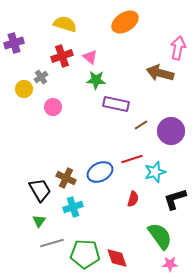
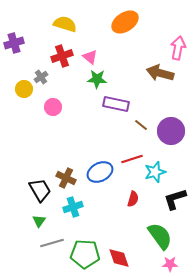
green star: moved 1 px right, 1 px up
brown line: rotated 72 degrees clockwise
red diamond: moved 2 px right
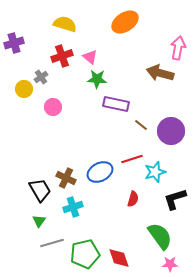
green pentagon: rotated 16 degrees counterclockwise
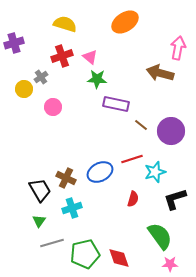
cyan cross: moved 1 px left, 1 px down
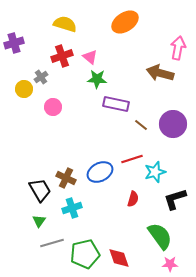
purple circle: moved 2 px right, 7 px up
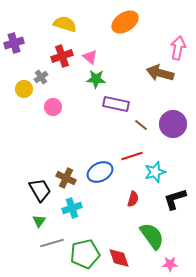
green star: moved 1 px left
red line: moved 3 px up
green semicircle: moved 8 px left
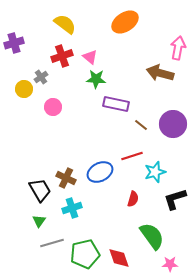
yellow semicircle: rotated 20 degrees clockwise
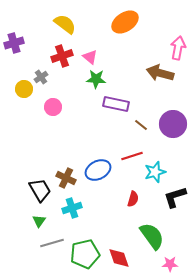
blue ellipse: moved 2 px left, 2 px up
black L-shape: moved 2 px up
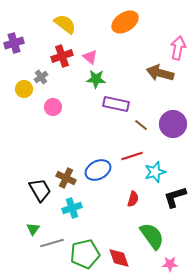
green triangle: moved 6 px left, 8 px down
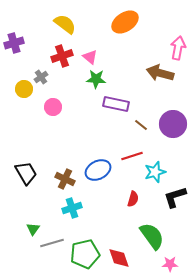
brown cross: moved 1 px left, 1 px down
black trapezoid: moved 14 px left, 17 px up
